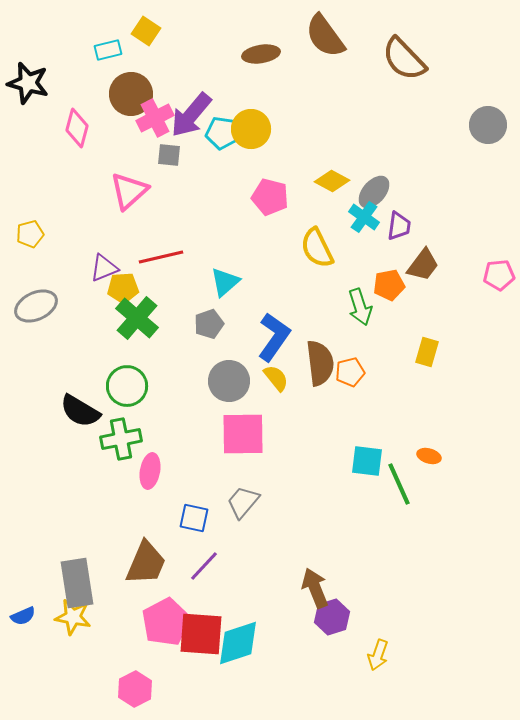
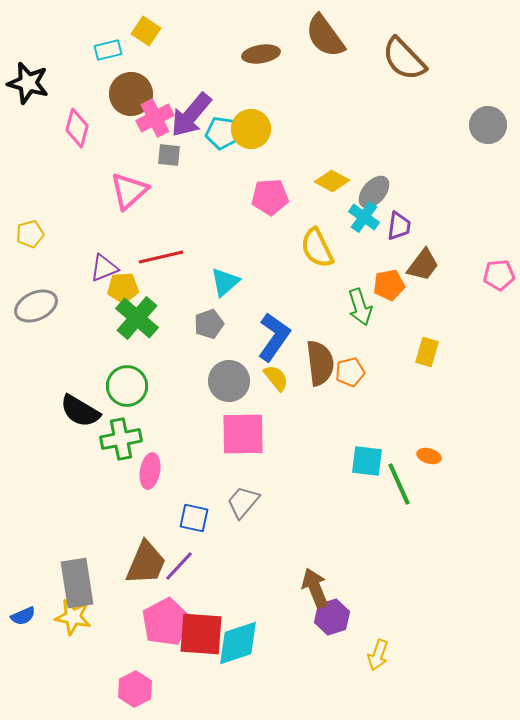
pink pentagon at (270, 197): rotated 18 degrees counterclockwise
purple line at (204, 566): moved 25 px left
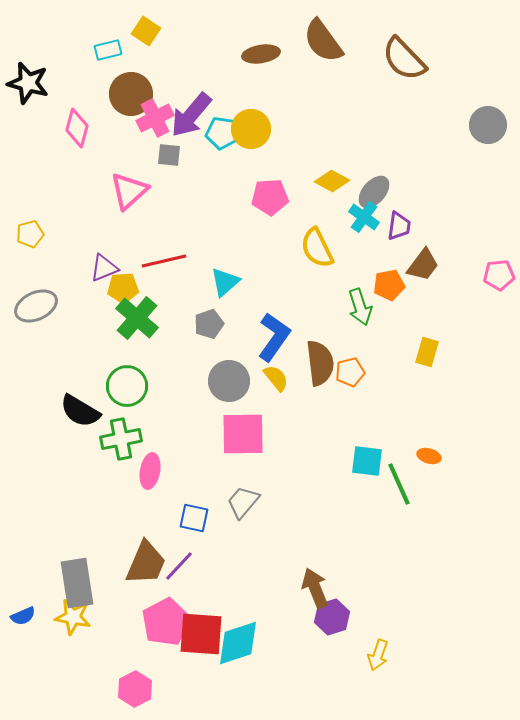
brown semicircle at (325, 36): moved 2 px left, 5 px down
red line at (161, 257): moved 3 px right, 4 px down
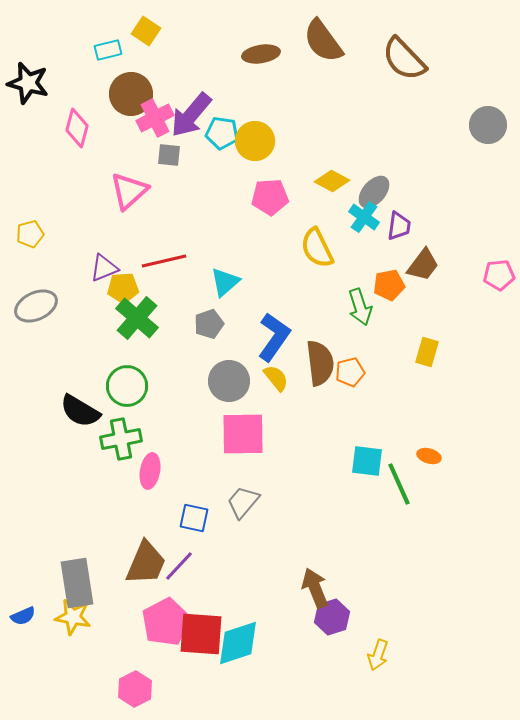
yellow circle at (251, 129): moved 4 px right, 12 px down
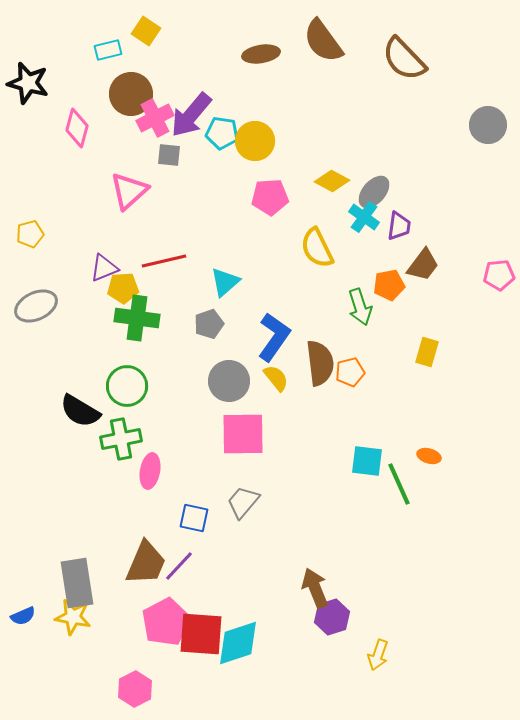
green cross at (137, 318): rotated 33 degrees counterclockwise
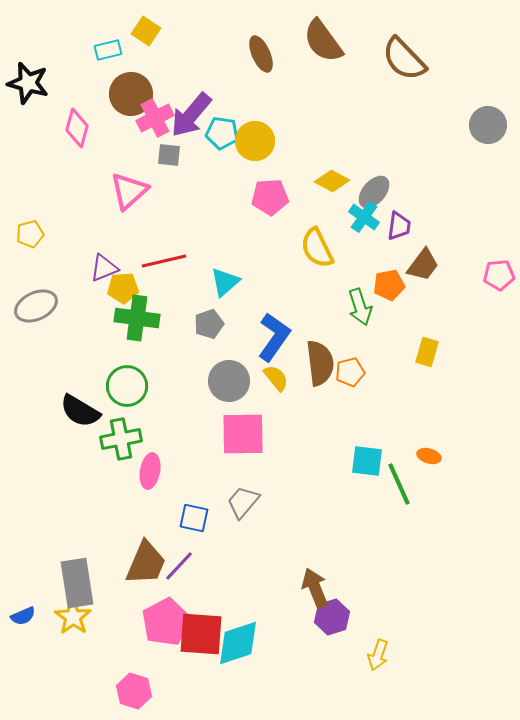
brown ellipse at (261, 54): rotated 75 degrees clockwise
yellow star at (73, 617): rotated 24 degrees clockwise
pink hexagon at (135, 689): moved 1 px left, 2 px down; rotated 16 degrees counterclockwise
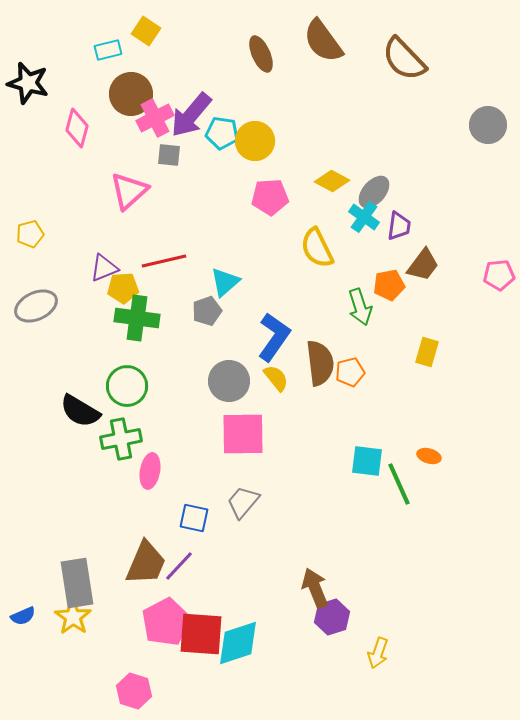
gray pentagon at (209, 324): moved 2 px left, 13 px up
yellow arrow at (378, 655): moved 2 px up
